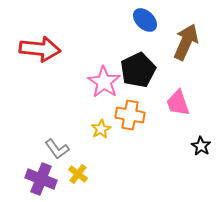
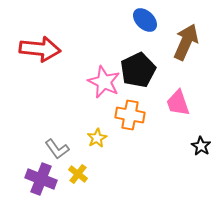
pink star: rotated 8 degrees counterclockwise
yellow star: moved 4 px left, 9 px down
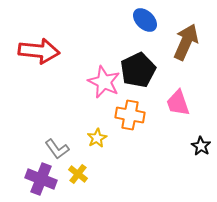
red arrow: moved 1 px left, 2 px down
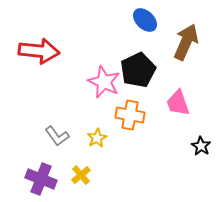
gray L-shape: moved 13 px up
yellow cross: moved 3 px right, 1 px down; rotated 12 degrees clockwise
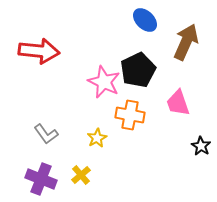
gray L-shape: moved 11 px left, 2 px up
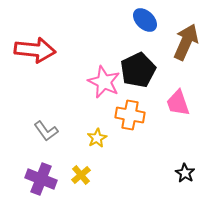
red arrow: moved 4 px left, 1 px up
gray L-shape: moved 3 px up
black star: moved 16 px left, 27 px down
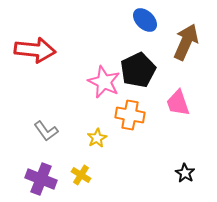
yellow cross: rotated 18 degrees counterclockwise
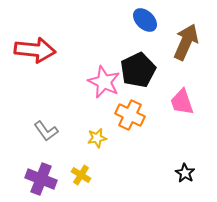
pink trapezoid: moved 4 px right, 1 px up
orange cross: rotated 16 degrees clockwise
yellow star: rotated 18 degrees clockwise
